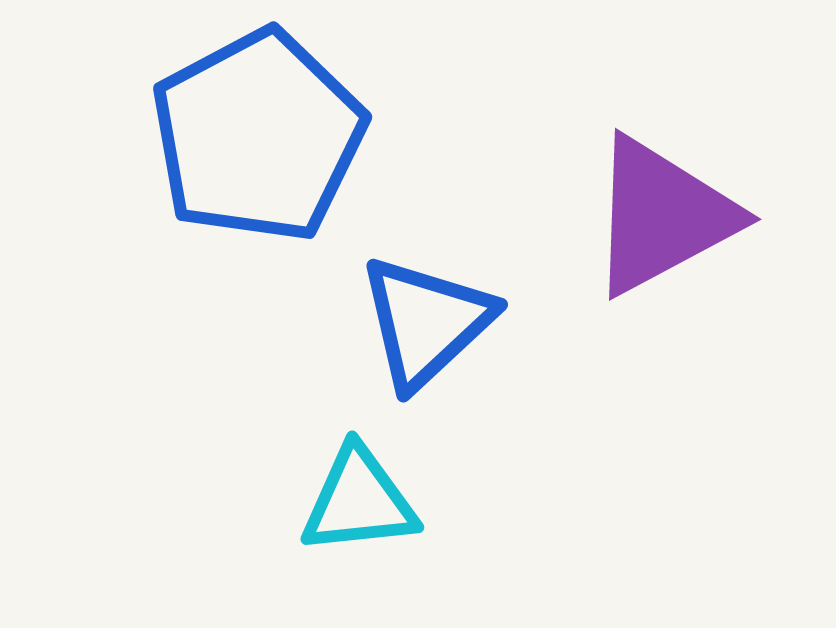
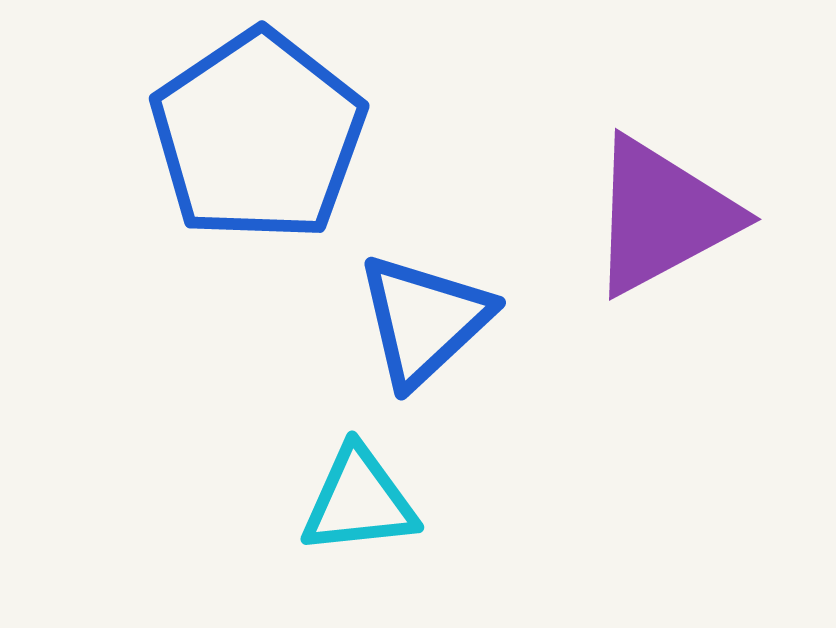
blue pentagon: rotated 6 degrees counterclockwise
blue triangle: moved 2 px left, 2 px up
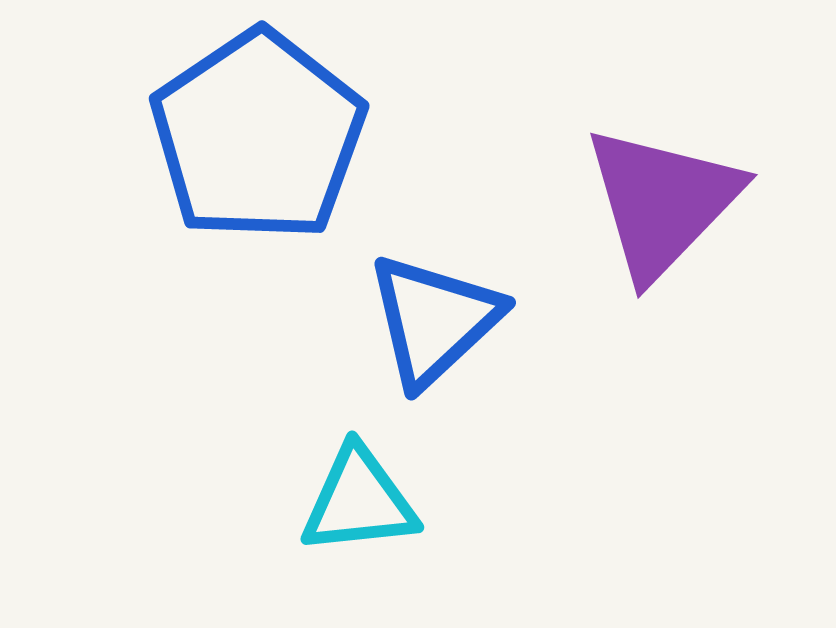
purple triangle: moved 14 px up; rotated 18 degrees counterclockwise
blue triangle: moved 10 px right
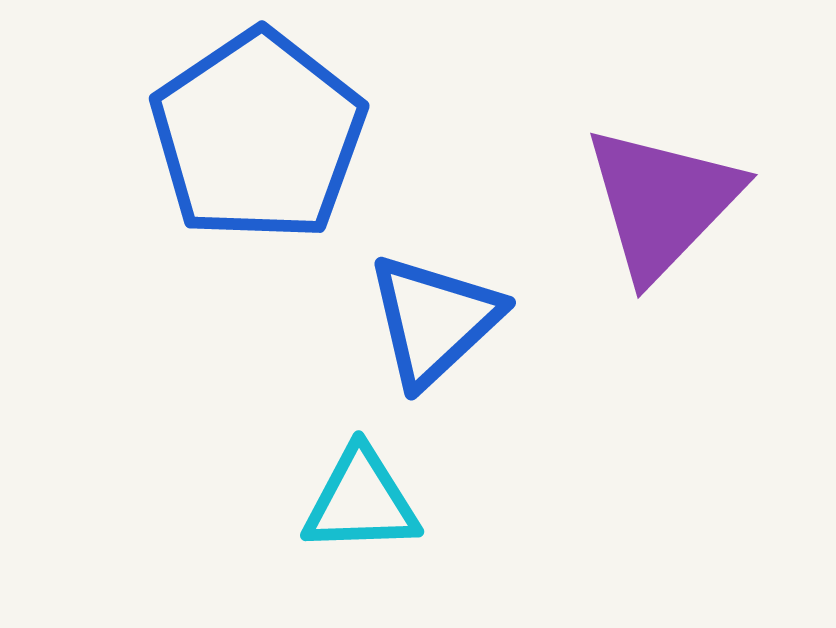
cyan triangle: moved 2 px right; rotated 4 degrees clockwise
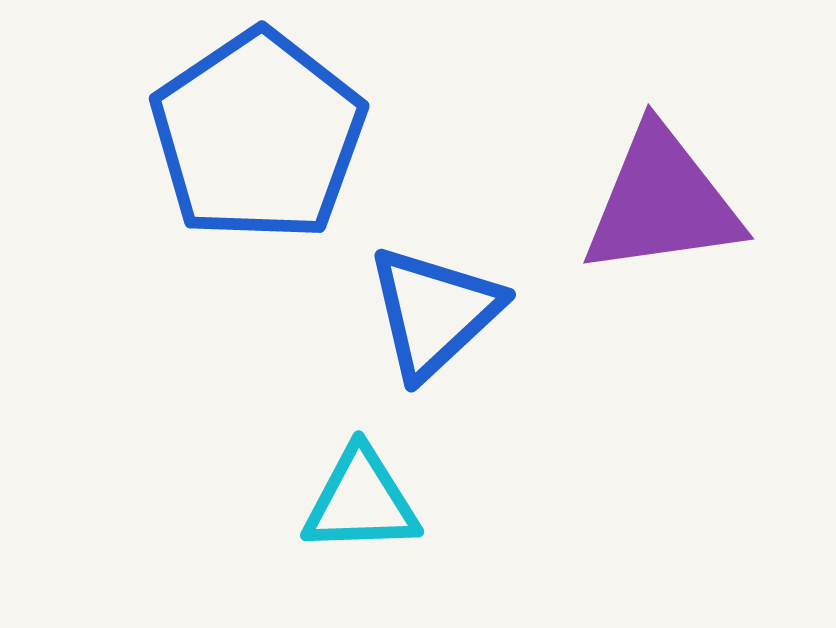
purple triangle: rotated 38 degrees clockwise
blue triangle: moved 8 px up
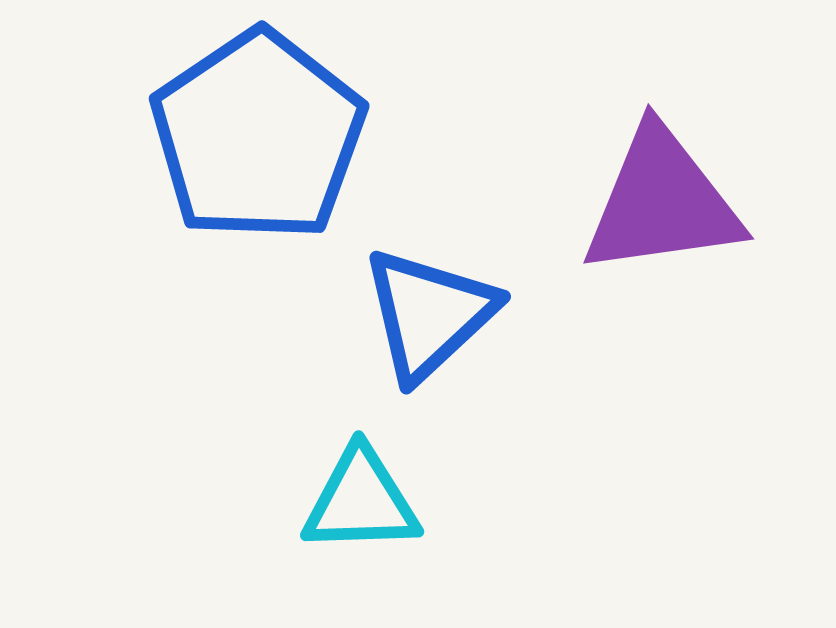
blue triangle: moved 5 px left, 2 px down
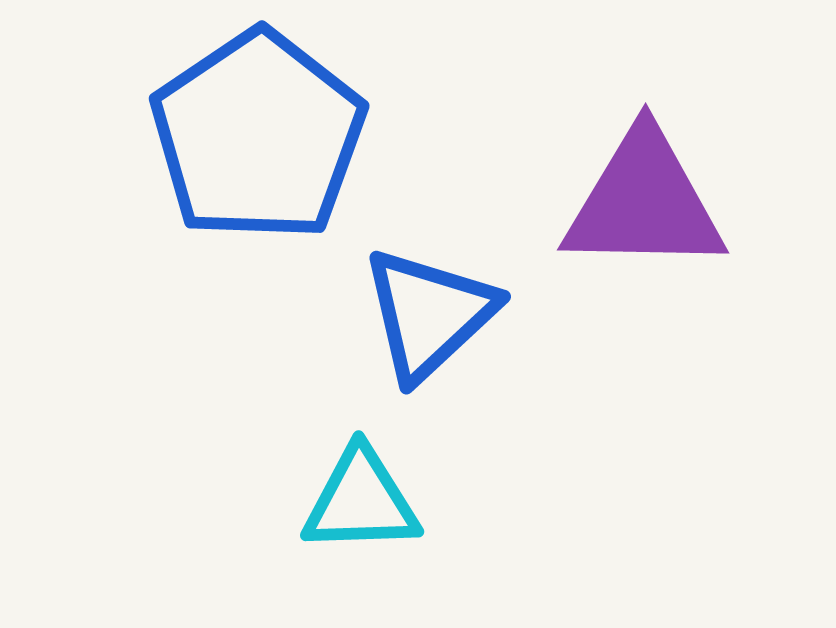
purple triangle: moved 18 px left; rotated 9 degrees clockwise
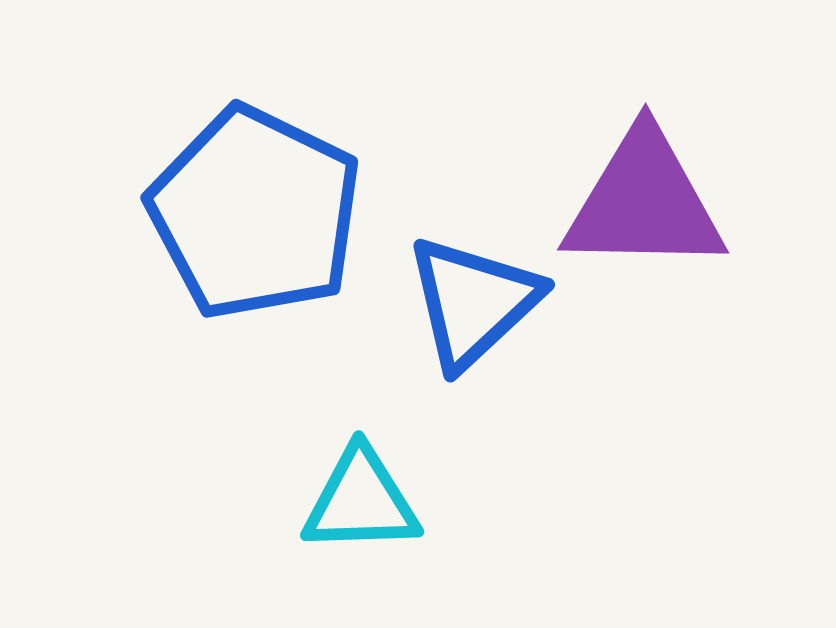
blue pentagon: moved 3 px left, 77 px down; rotated 12 degrees counterclockwise
blue triangle: moved 44 px right, 12 px up
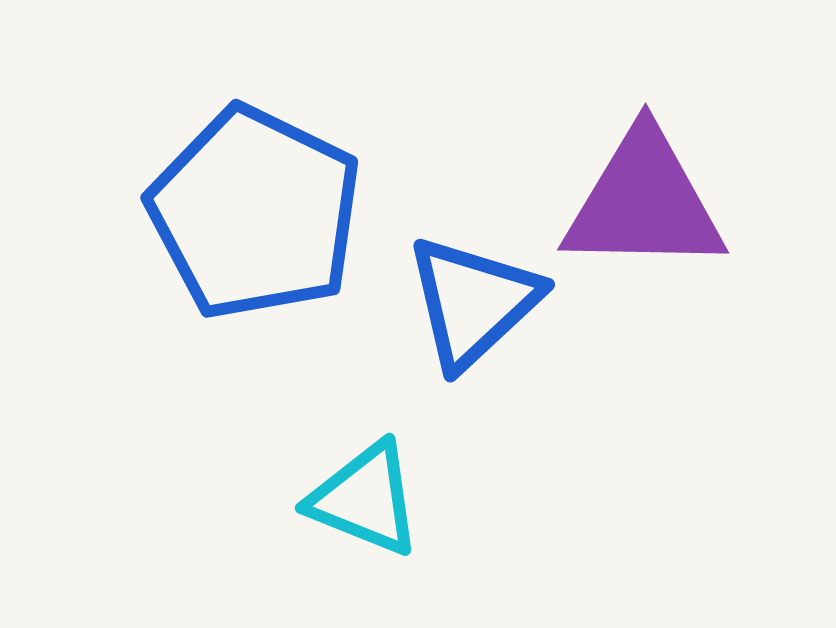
cyan triangle: moved 4 px right, 2 px up; rotated 24 degrees clockwise
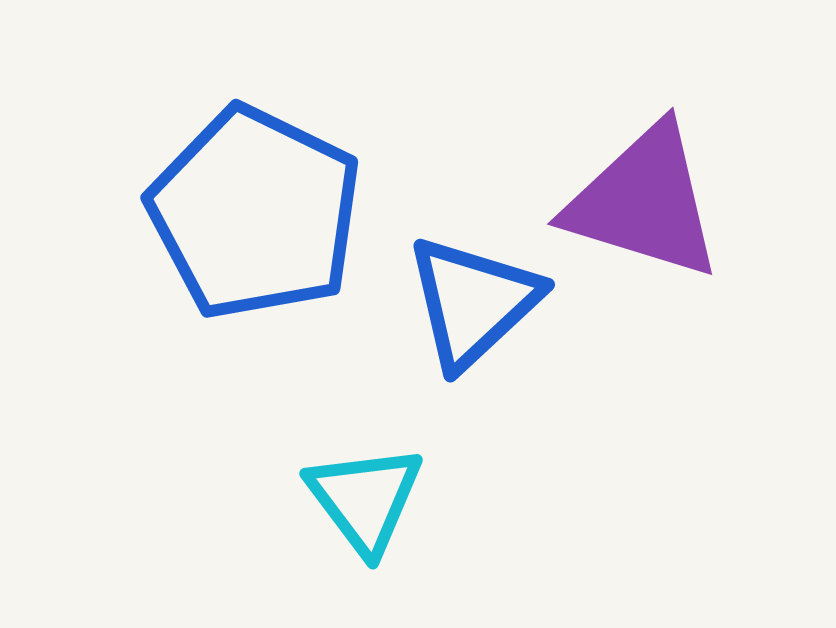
purple triangle: rotated 16 degrees clockwise
cyan triangle: rotated 31 degrees clockwise
